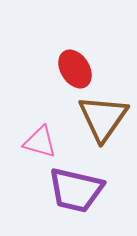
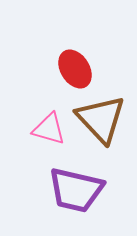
brown triangle: moved 2 px left, 1 px down; rotated 18 degrees counterclockwise
pink triangle: moved 9 px right, 13 px up
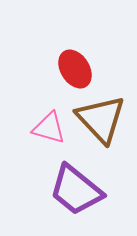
pink triangle: moved 1 px up
purple trapezoid: rotated 26 degrees clockwise
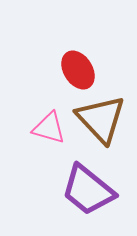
red ellipse: moved 3 px right, 1 px down
purple trapezoid: moved 12 px right
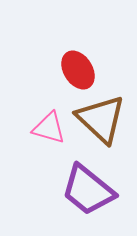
brown triangle: rotated 4 degrees counterclockwise
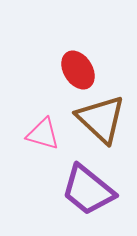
pink triangle: moved 6 px left, 6 px down
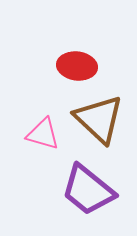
red ellipse: moved 1 px left, 4 px up; rotated 51 degrees counterclockwise
brown triangle: moved 2 px left
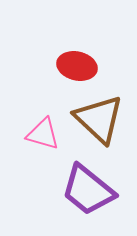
red ellipse: rotated 6 degrees clockwise
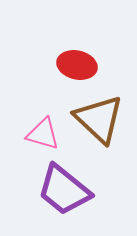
red ellipse: moved 1 px up
purple trapezoid: moved 24 px left
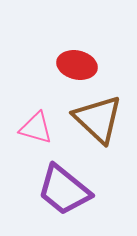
brown triangle: moved 1 px left
pink triangle: moved 7 px left, 6 px up
